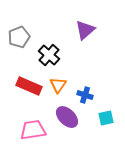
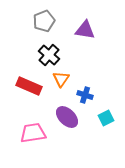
purple triangle: rotated 50 degrees clockwise
gray pentagon: moved 25 px right, 16 px up
orange triangle: moved 3 px right, 6 px up
cyan square: rotated 14 degrees counterclockwise
pink trapezoid: moved 3 px down
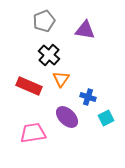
blue cross: moved 3 px right, 2 px down
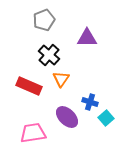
gray pentagon: moved 1 px up
purple triangle: moved 2 px right, 8 px down; rotated 10 degrees counterclockwise
blue cross: moved 2 px right, 5 px down
cyan square: rotated 14 degrees counterclockwise
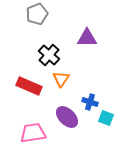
gray pentagon: moved 7 px left, 6 px up
cyan square: rotated 28 degrees counterclockwise
